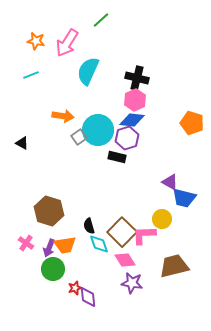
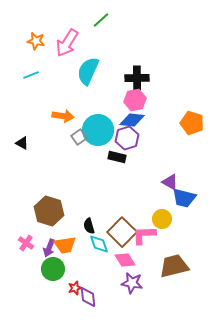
black cross: rotated 15 degrees counterclockwise
pink hexagon: rotated 15 degrees clockwise
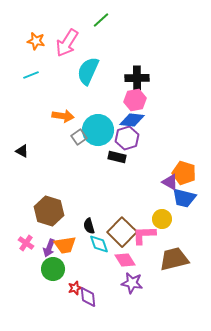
orange pentagon: moved 8 px left, 50 px down
black triangle: moved 8 px down
brown trapezoid: moved 7 px up
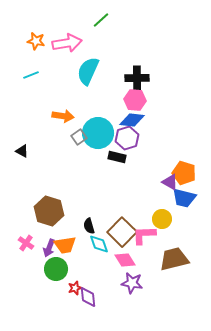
pink arrow: rotated 132 degrees counterclockwise
pink hexagon: rotated 15 degrees clockwise
cyan circle: moved 3 px down
green circle: moved 3 px right
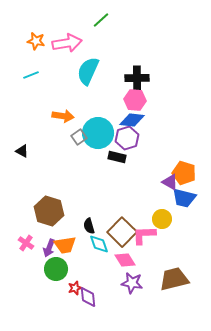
brown trapezoid: moved 20 px down
